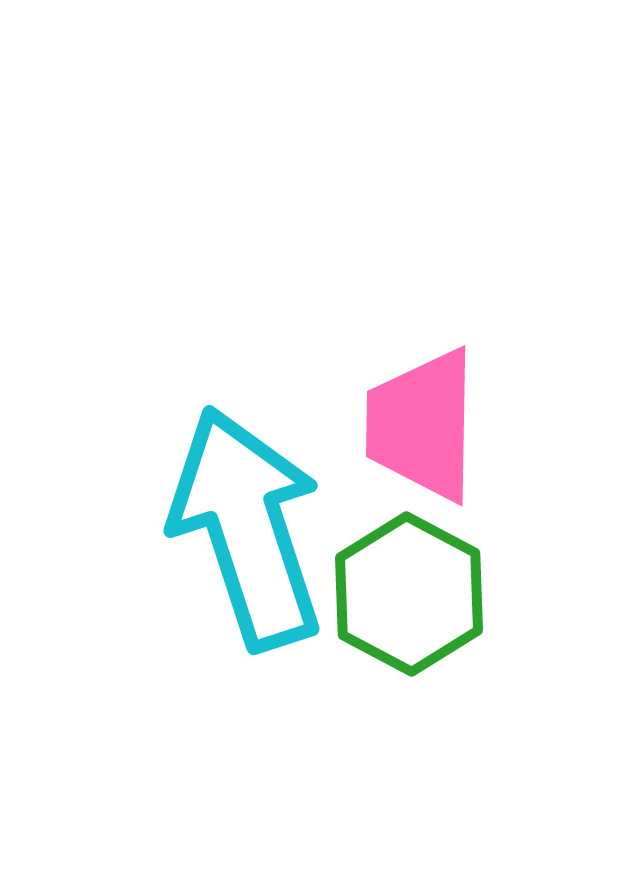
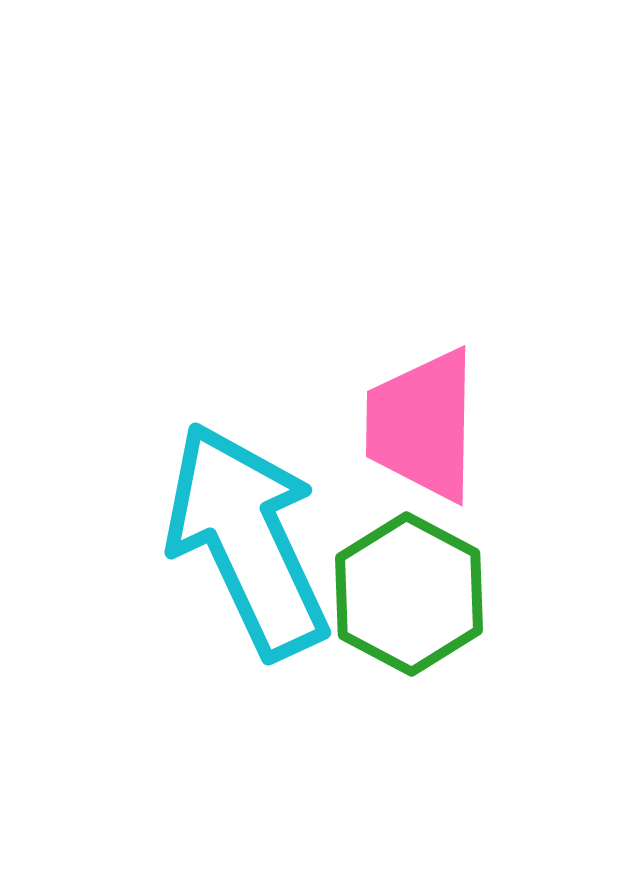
cyan arrow: moved 12 px down; rotated 7 degrees counterclockwise
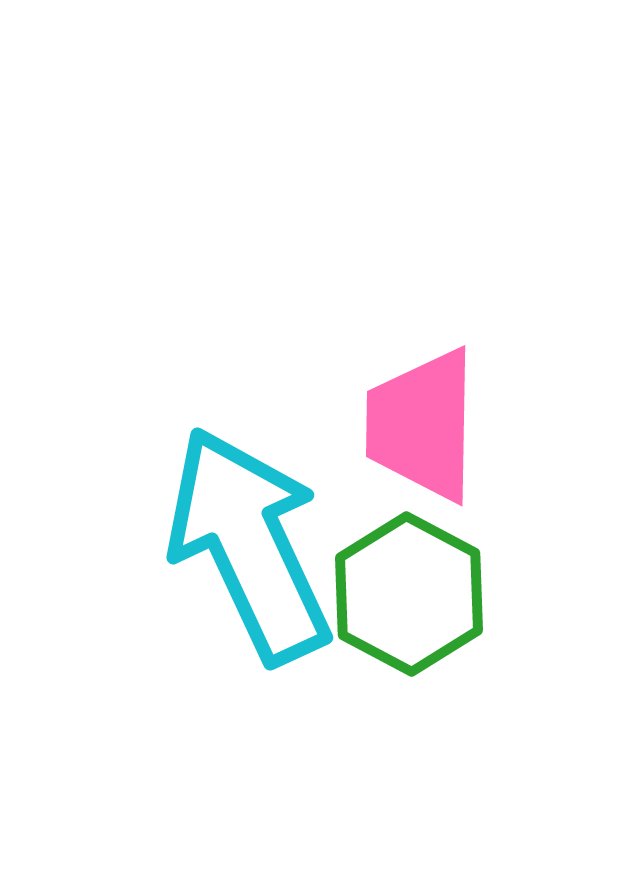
cyan arrow: moved 2 px right, 5 px down
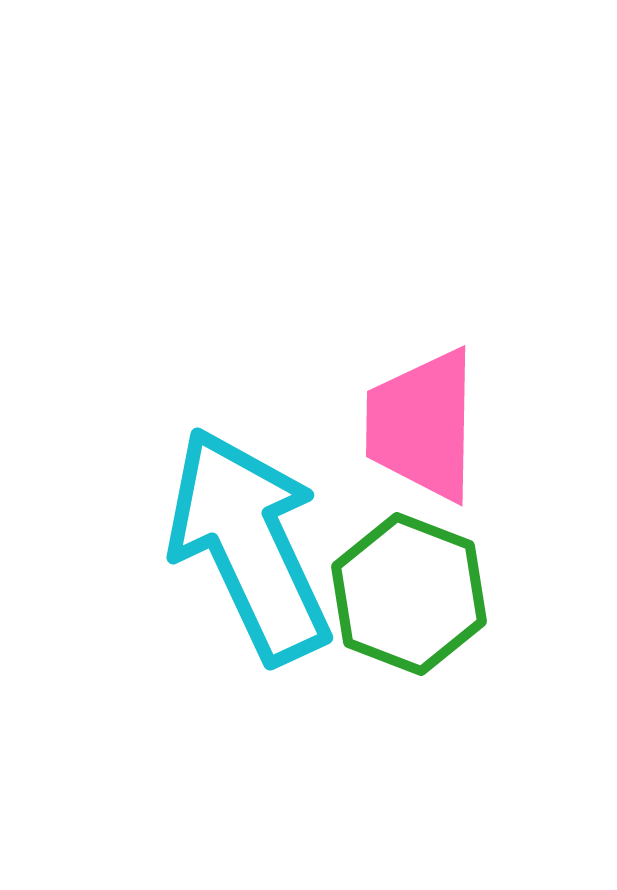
green hexagon: rotated 7 degrees counterclockwise
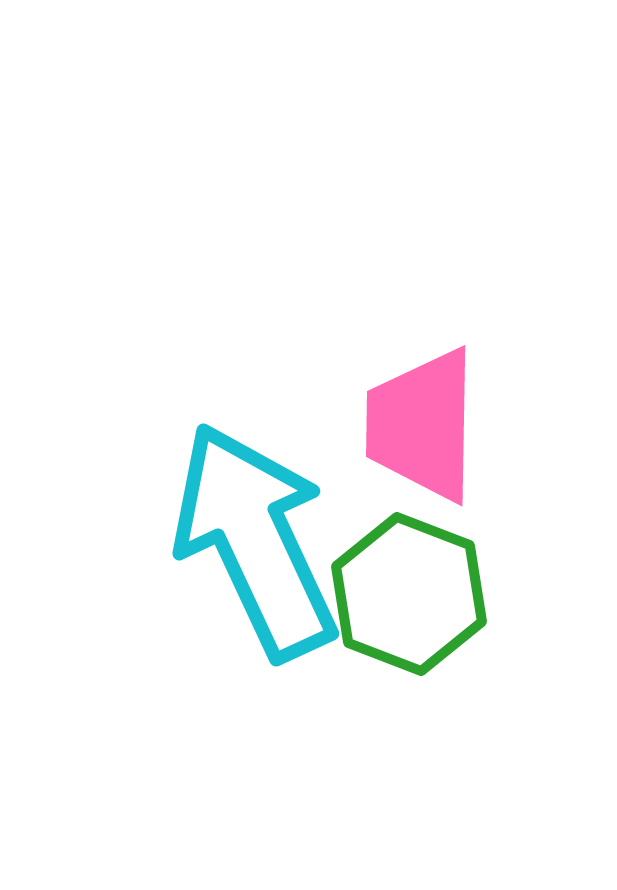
cyan arrow: moved 6 px right, 4 px up
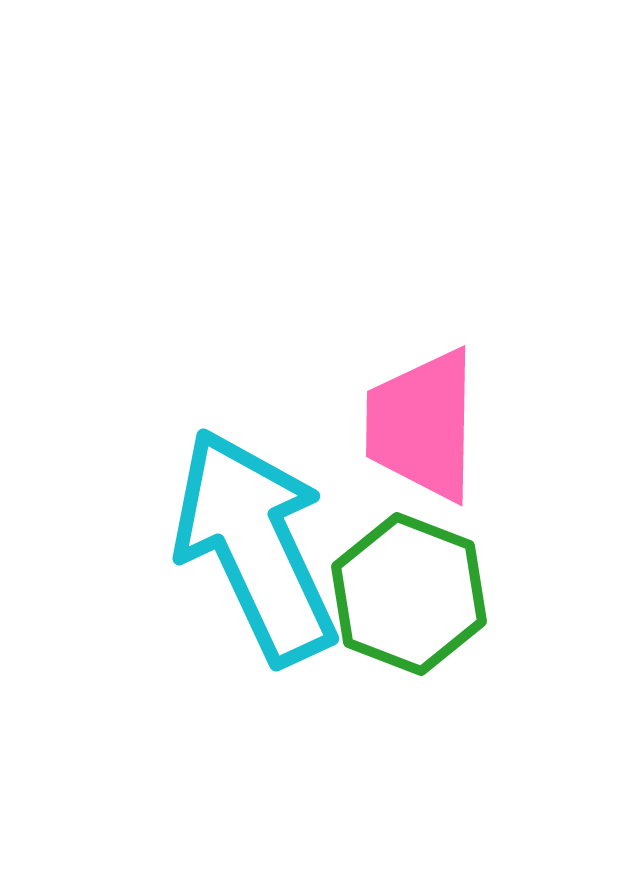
cyan arrow: moved 5 px down
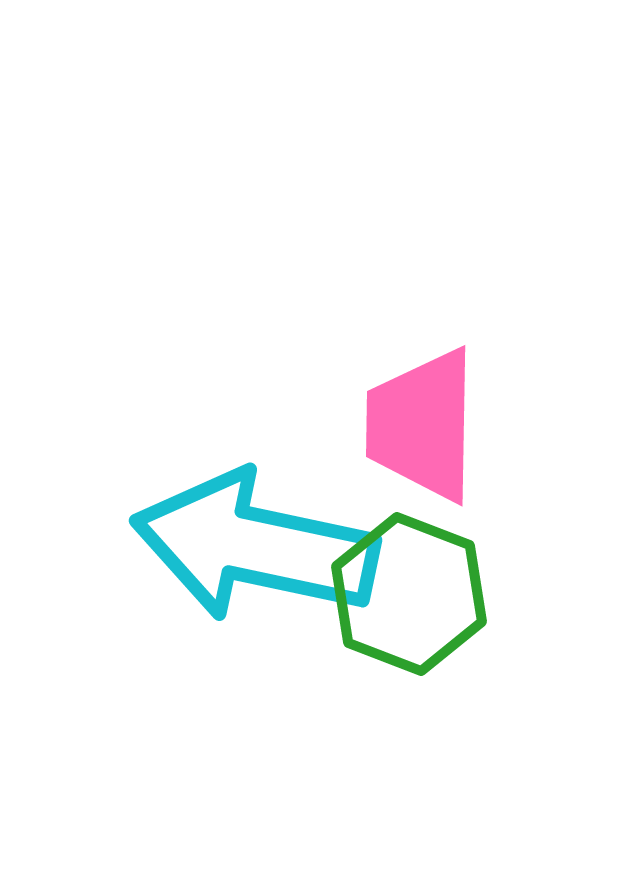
cyan arrow: rotated 53 degrees counterclockwise
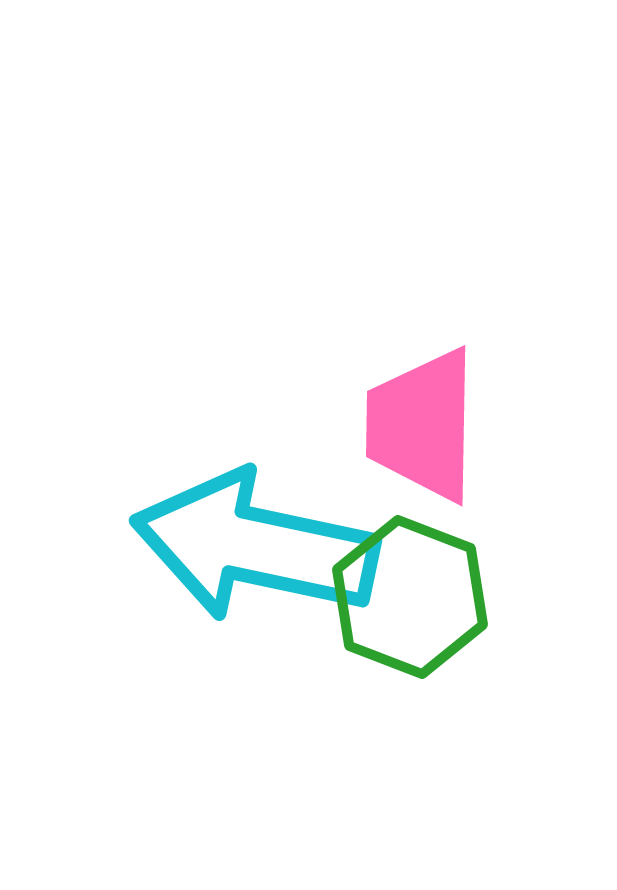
green hexagon: moved 1 px right, 3 px down
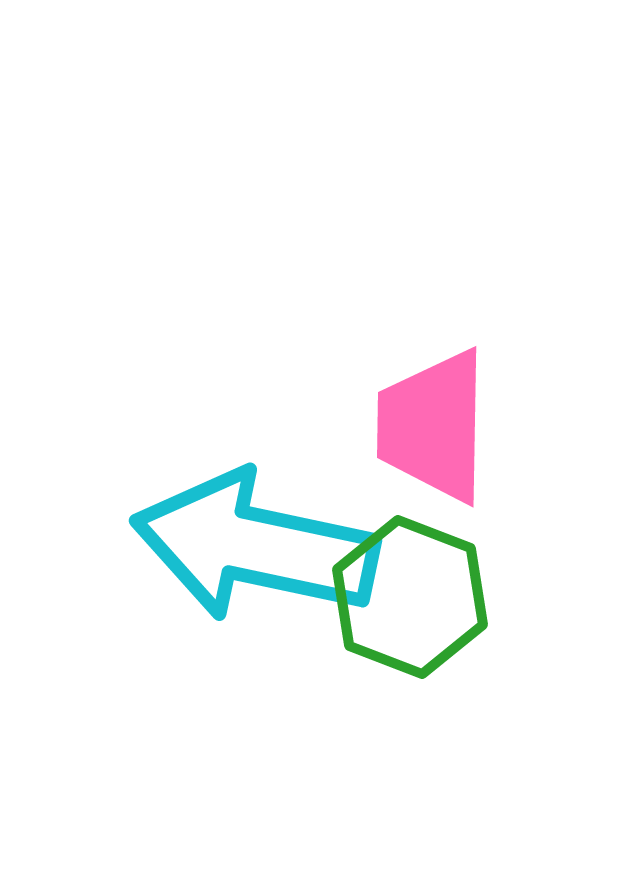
pink trapezoid: moved 11 px right, 1 px down
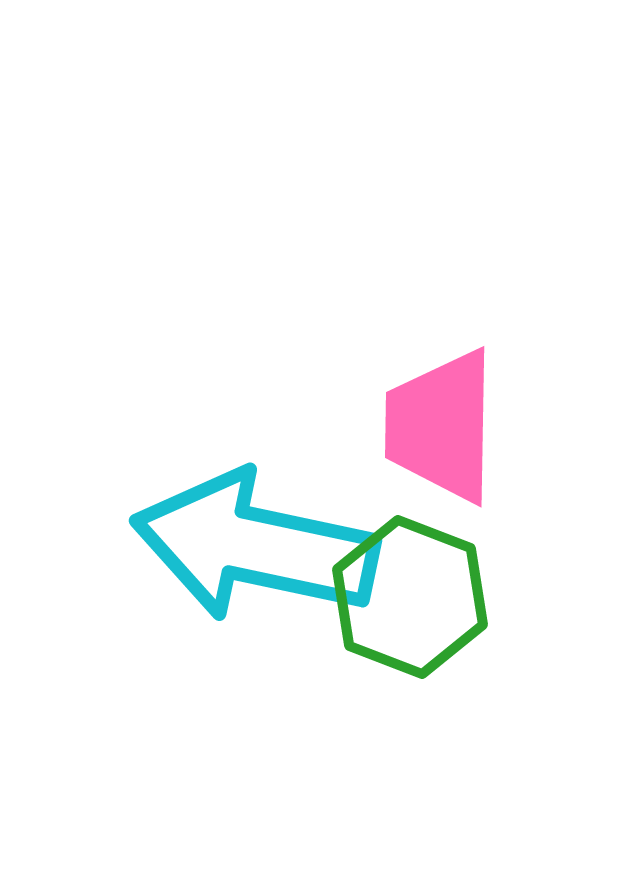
pink trapezoid: moved 8 px right
